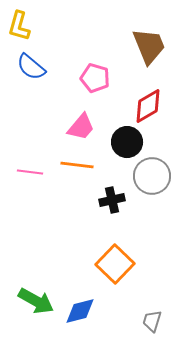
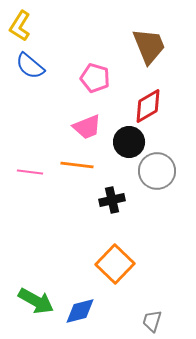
yellow L-shape: moved 1 px right; rotated 16 degrees clockwise
blue semicircle: moved 1 px left, 1 px up
pink trapezoid: moved 6 px right; rotated 28 degrees clockwise
black circle: moved 2 px right
gray circle: moved 5 px right, 5 px up
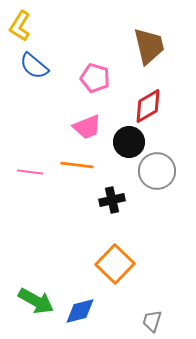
brown trapezoid: rotated 9 degrees clockwise
blue semicircle: moved 4 px right
